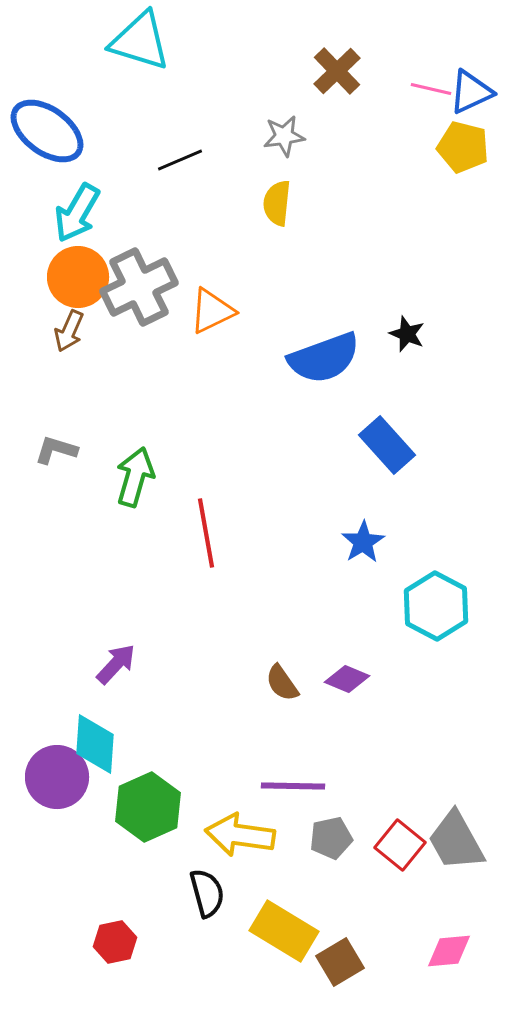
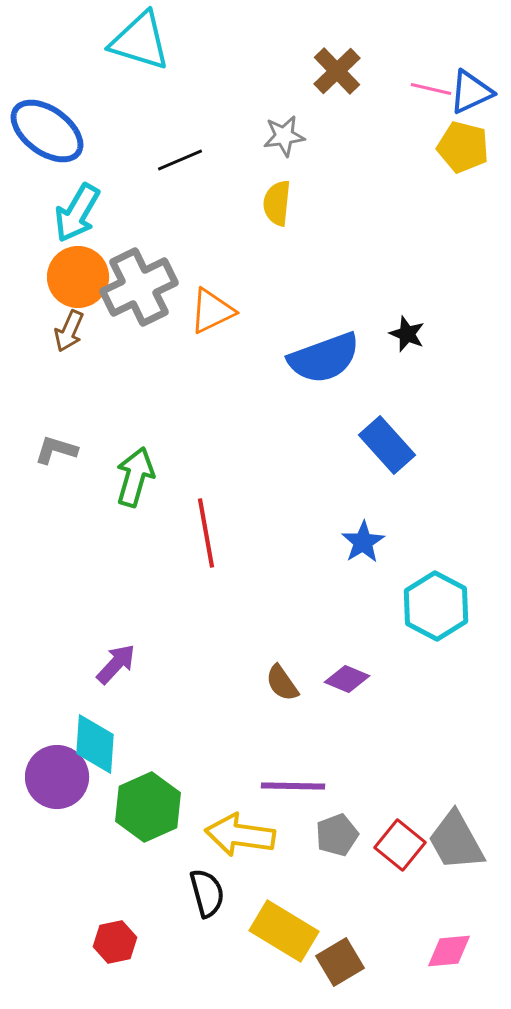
gray pentagon: moved 6 px right, 3 px up; rotated 9 degrees counterclockwise
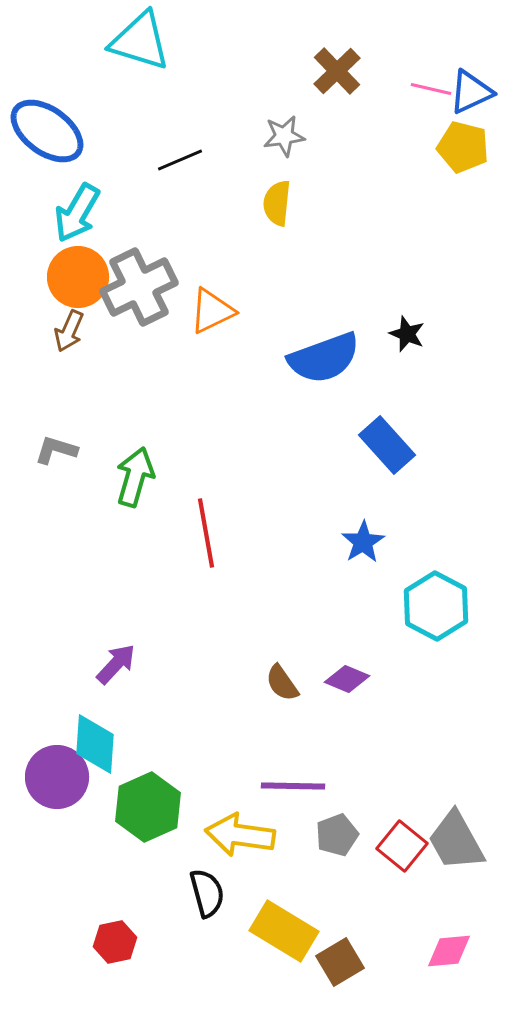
red square: moved 2 px right, 1 px down
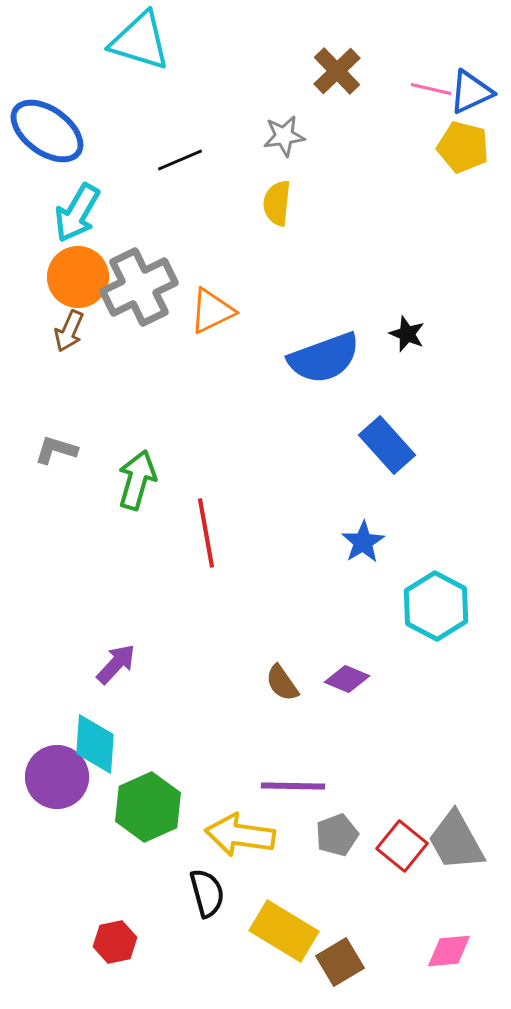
green arrow: moved 2 px right, 3 px down
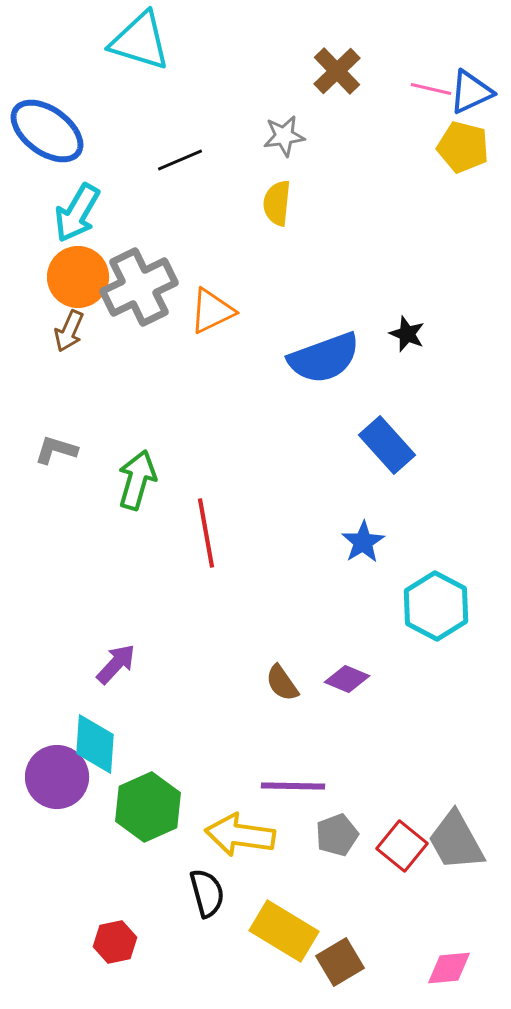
pink diamond: moved 17 px down
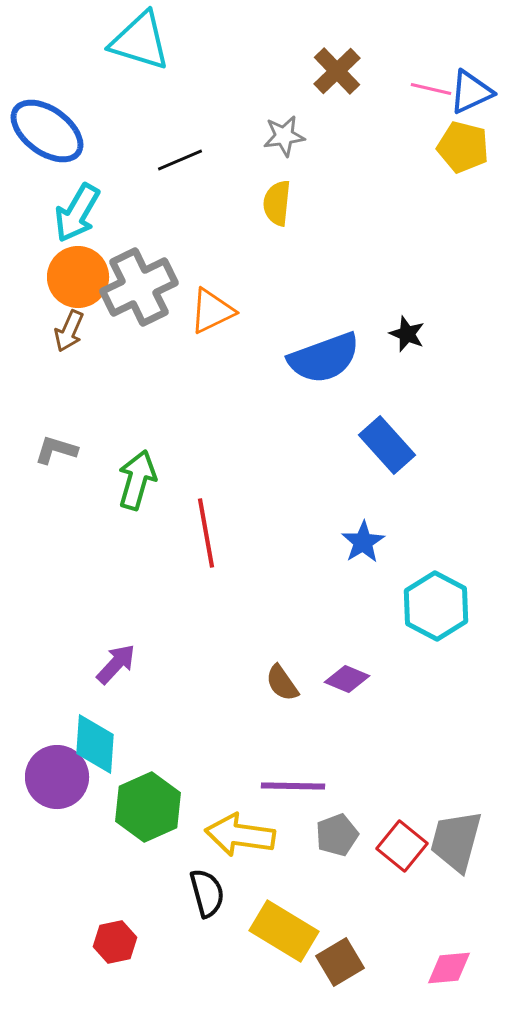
gray trapezoid: rotated 44 degrees clockwise
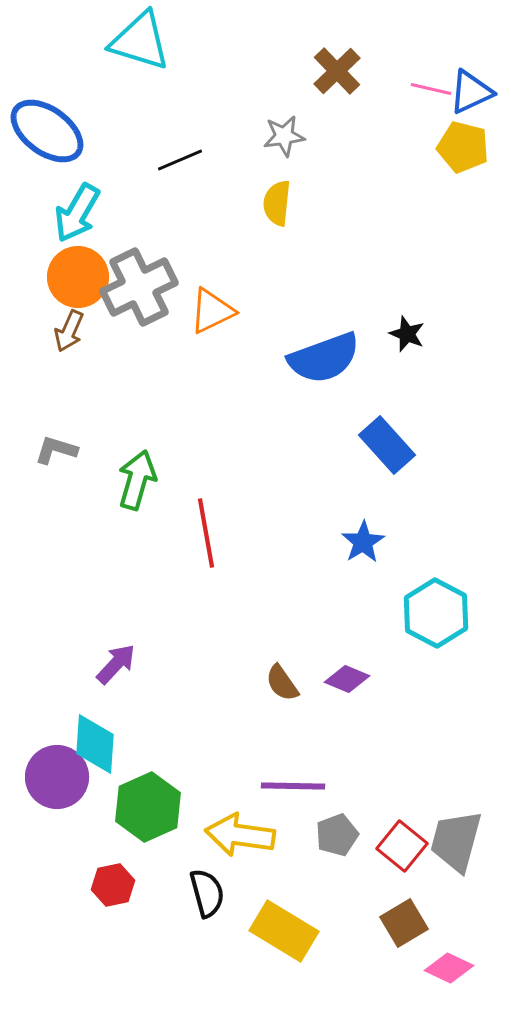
cyan hexagon: moved 7 px down
red hexagon: moved 2 px left, 57 px up
brown square: moved 64 px right, 39 px up
pink diamond: rotated 30 degrees clockwise
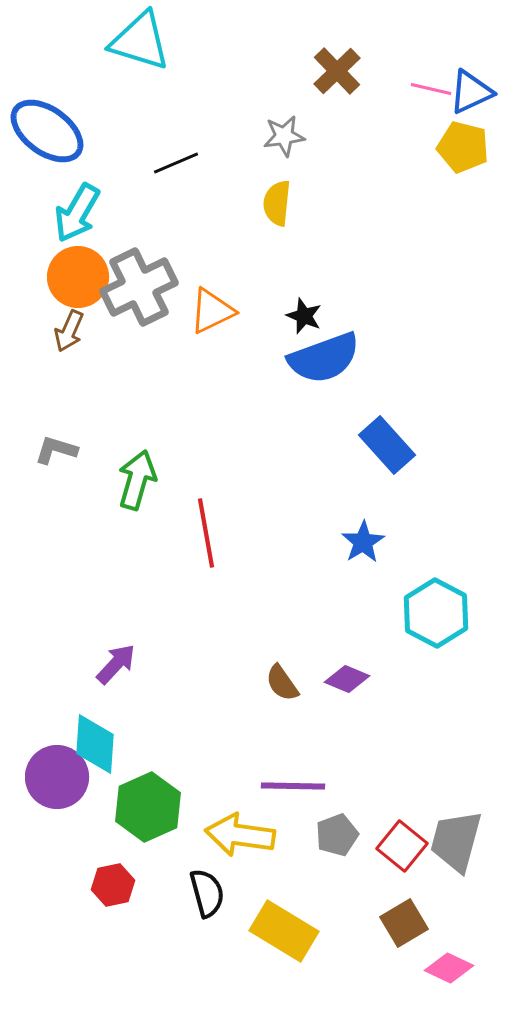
black line: moved 4 px left, 3 px down
black star: moved 103 px left, 18 px up
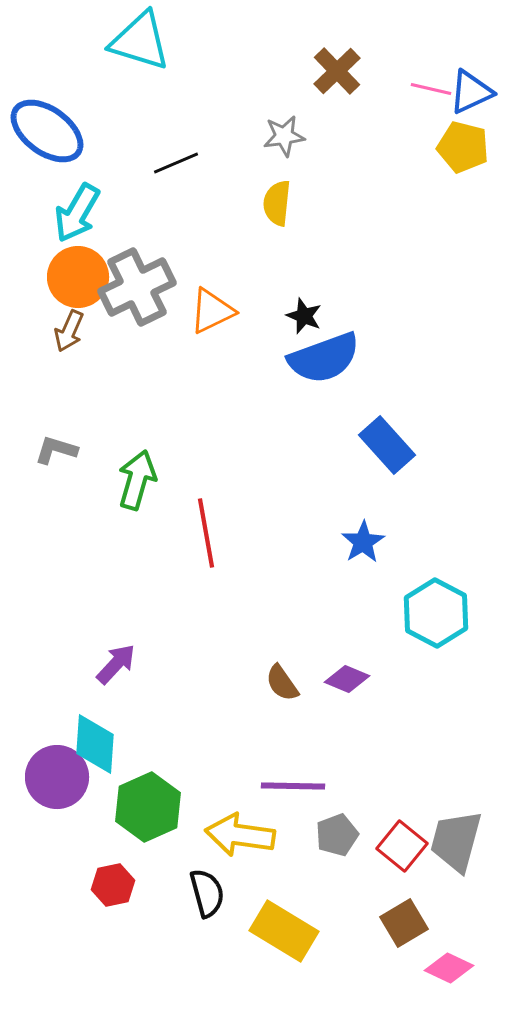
gray cross: moved 2 px left
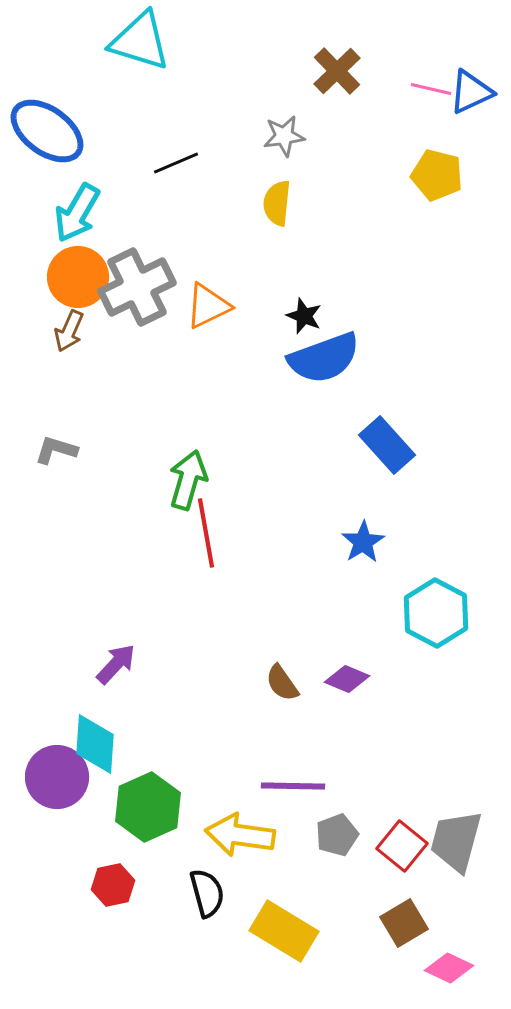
yellow pentagon: moved 26 px left, 28 px down
orange triangle: moved 4 px left, 5 px up
green arrow: moved 51 px right
